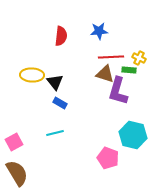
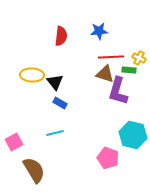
brown semicircle: moved 17 px right, 3 px up
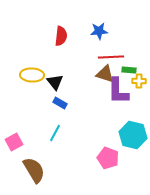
yellow cross: moved 23 px down; rotated 24 degrees counterclockwise
purple L-shape: rotated 16 degrees counterclockwise
cyan line: rotated 48 degrees counterclockwise
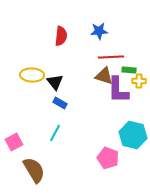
brown triangle: moved 1 px left, 2 px down
purple L-shape: moved 1 px up
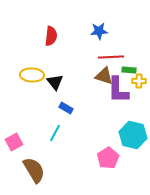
red semicircle: moved 10 px left
blue rectangle: moved 6 px right, 5 px down
pink pentagon: rotated 20 degrees clockwise
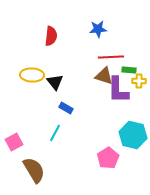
blue star: moved 1 px left, 2 px up
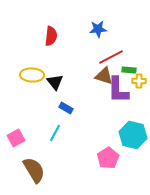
red line: rotated 25 degrees counterclockwise
pink square: moved 2 px right, 4 px up
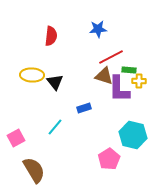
purple L-shape: moved 1 px right, 1 px up
blue rectangle: moved 18 px right; rotated 48 degrees counterclockwise
cyan line: moved 6 px up; rotated 12 degrees clockwise
pink pentagon: moved 1 px right, 1 px down
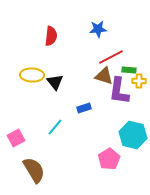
purple L-shape: moved 2 px down; rotated 8 degrees clockwise
